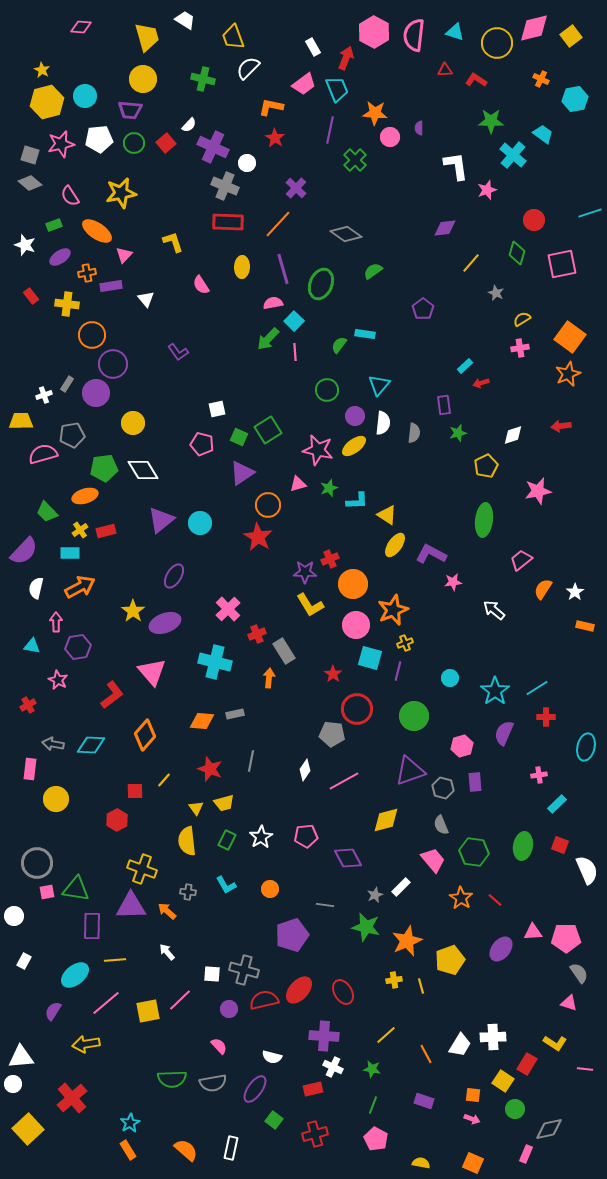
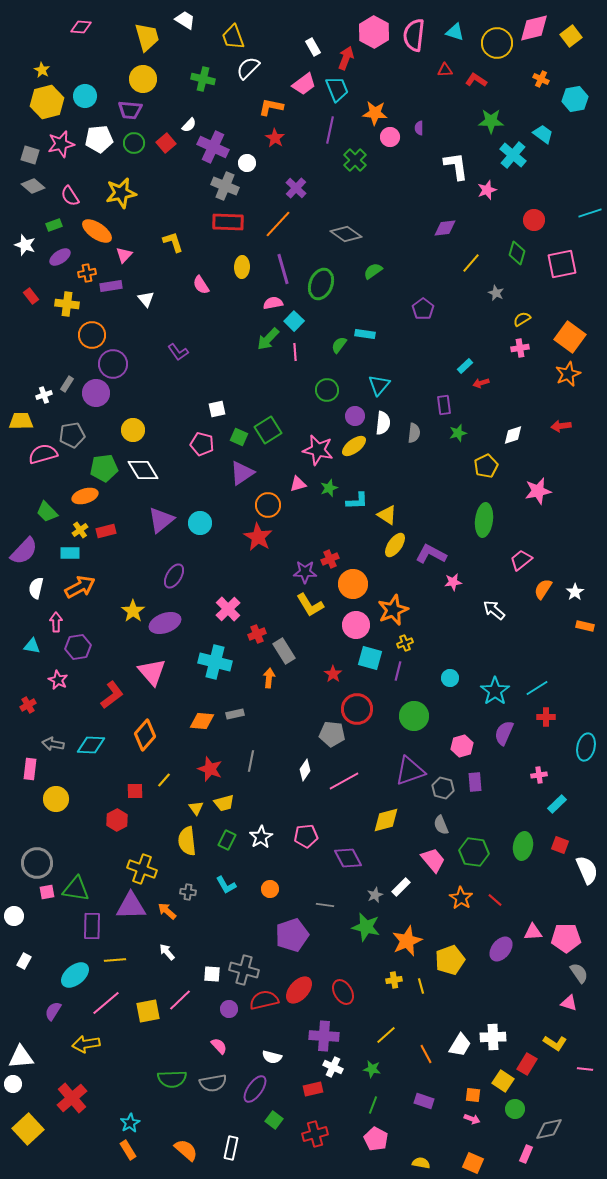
gray diamond at (30, 183): moved 3 px right, 3 px down
yellow circle at (133, 423): moved 7 px down
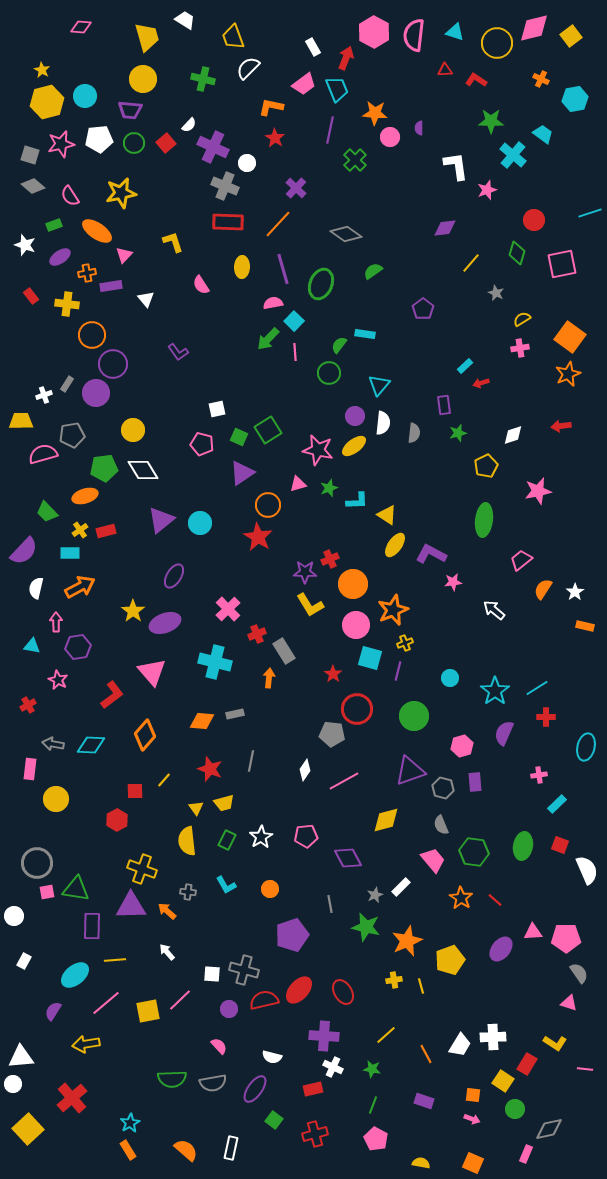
green circle at (327, 390): moved 2 px right, 17 px up
gray line at (325, 905): moved 5 px right, 1 px up; rotated 72 degrees clockwise
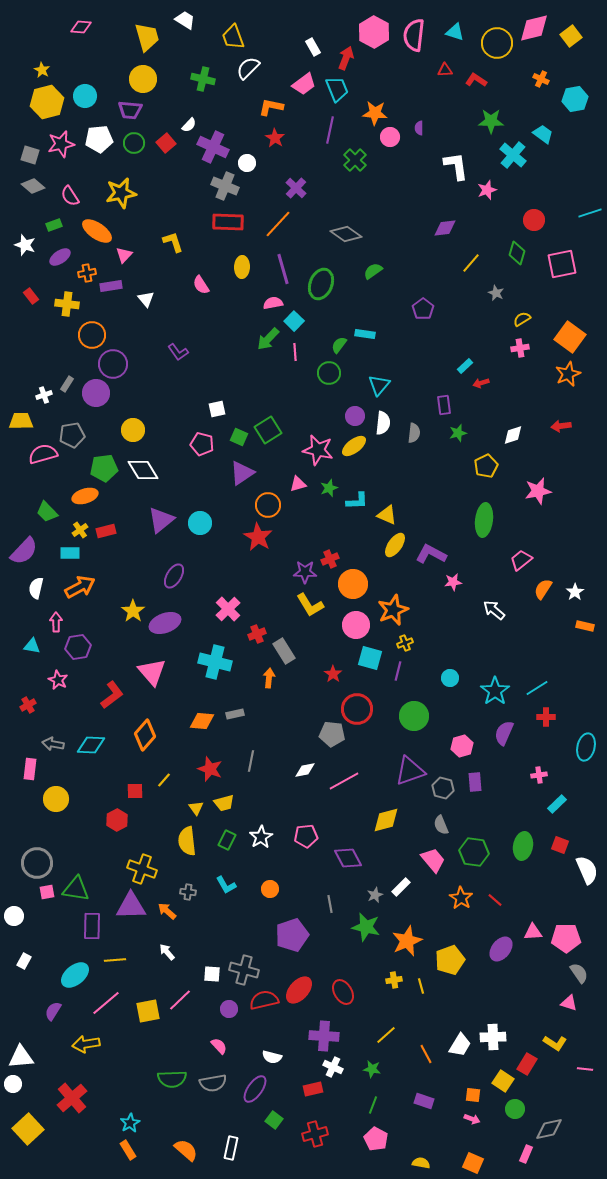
yellow triangle at (387, 515): rotated 10 degrees counterclockwise
white diamond at (305, 770): rotated 45 degrees clockwise
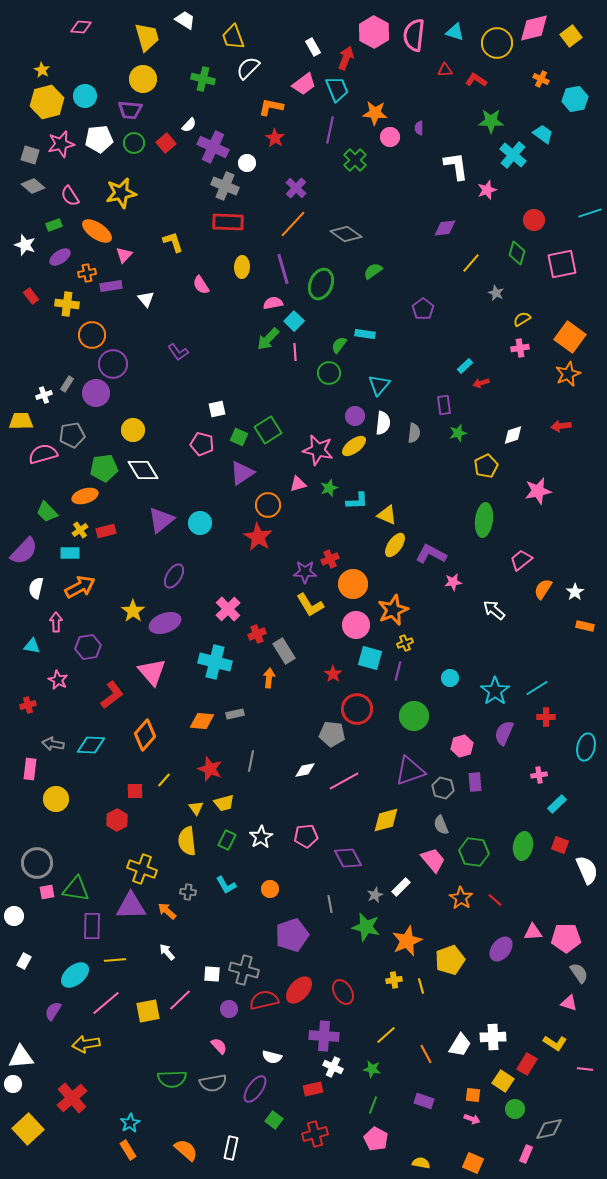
orange line at (278, 224): moved 15 px right
purple hexagon at (78, 647): moved 10 px right
red cross at (28, 705): rotated 14 degrees clockwise
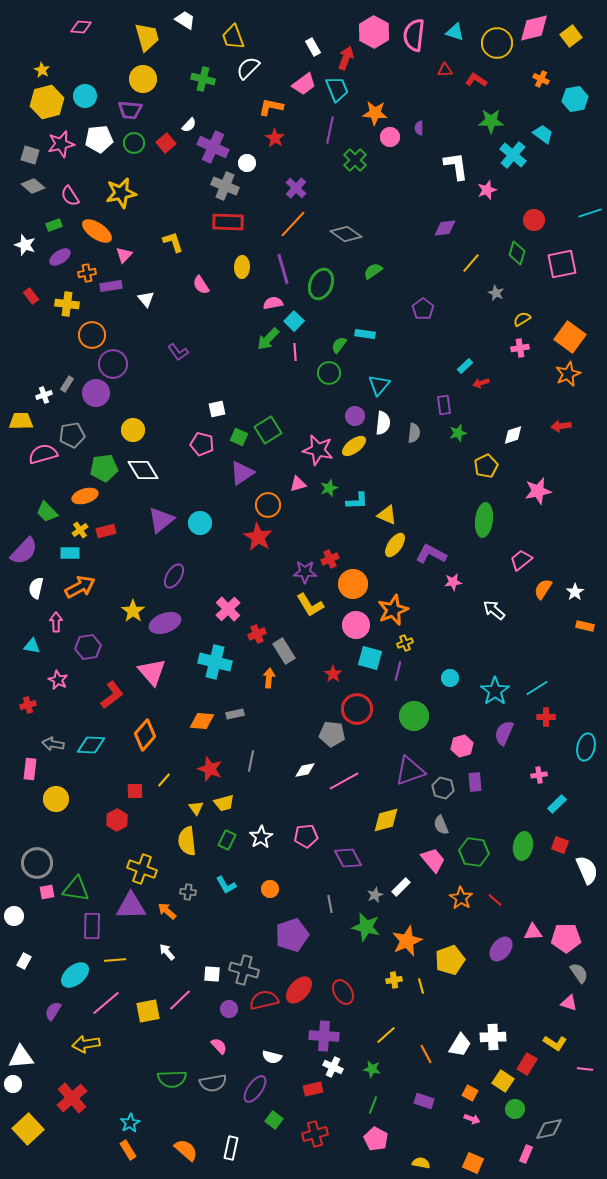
orange square at (473, 1095): moved 3 px left, 2 px up; rotated 21 degrees clockwise
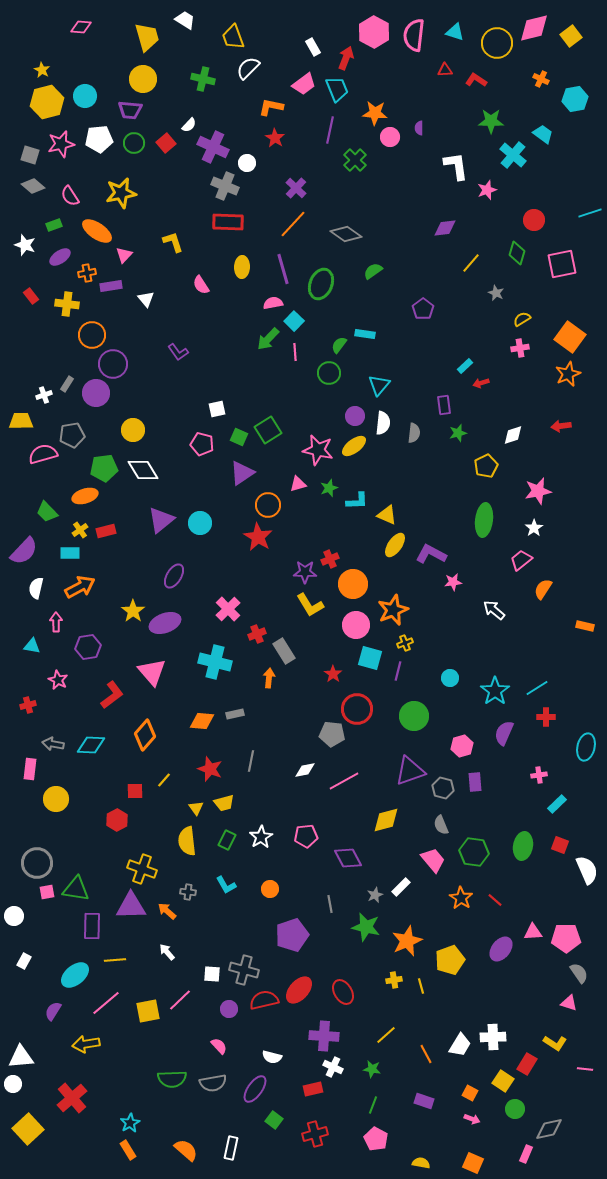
white star at (575, 592): moved 41 px left, 64 px up
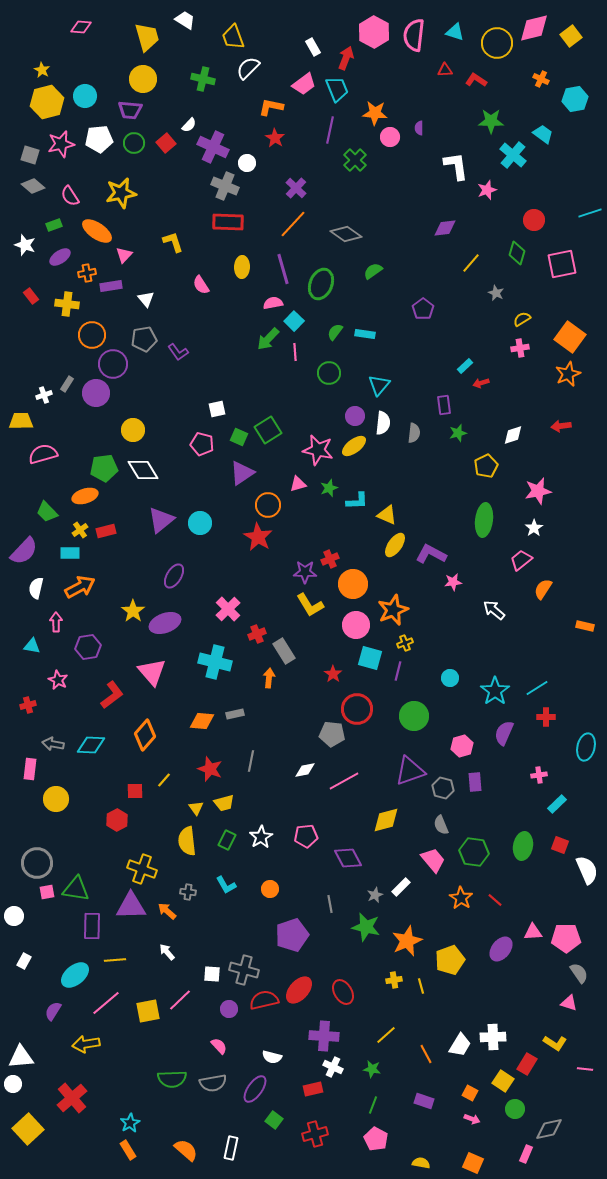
green semicircle at (339, 345): moved 4 px left, 13 px up
gray pentagon at (72, 435): moved 72 px right, 96 px up
